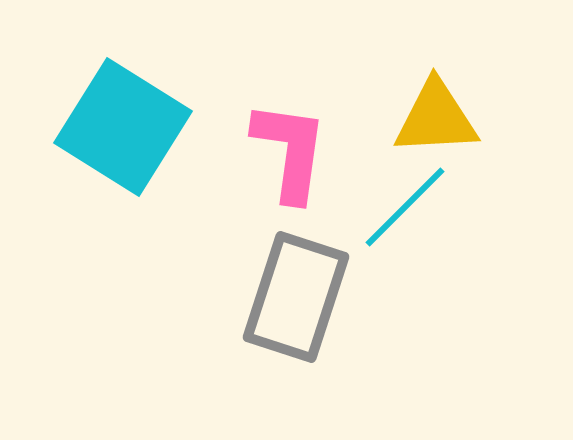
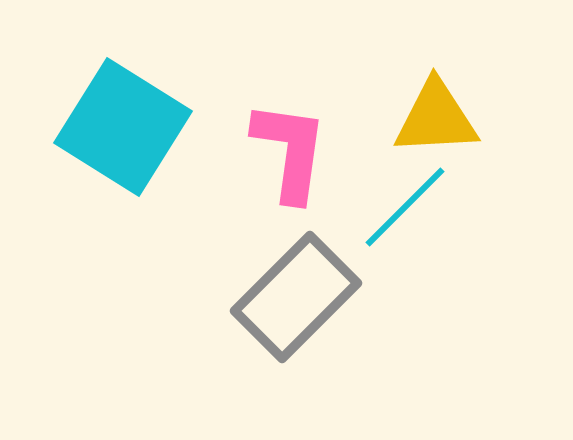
gray rectangle: rotated 27 degrees clockwise
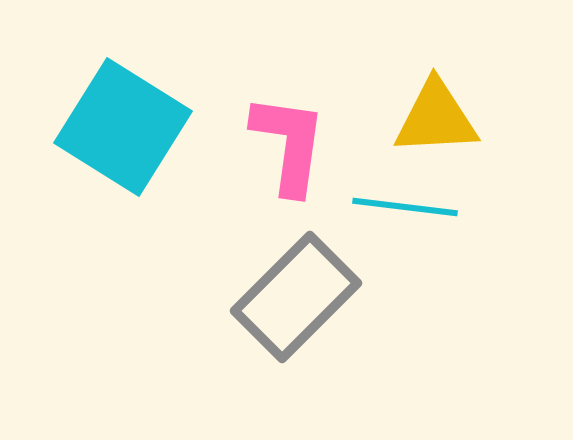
pink L-shape: moved 1 px left, 7 px up
cyan line: rotated 52 degrees clockwise
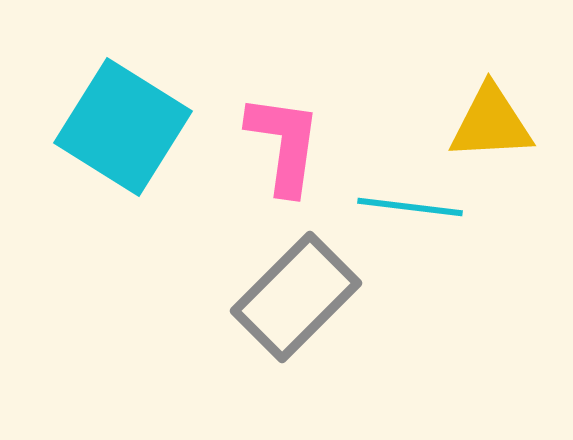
yellow triangle: moved 55 px right, 5 px down
pink L-shape: moved 5 px left
cyan line: moved 5 px right
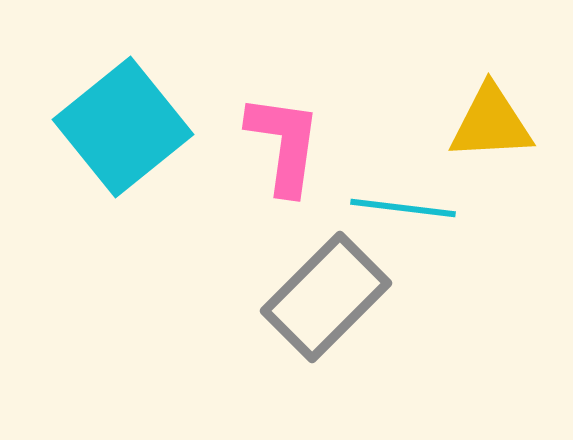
cyan square: rotated 19 degrees clockwise
cyan line: moved 7 px left, 1 px down
gray rectangle: moved 30 px right
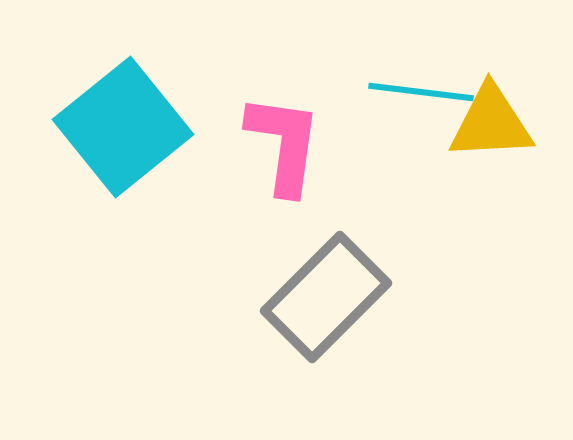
cyan line: moved 18 px right, 116 px up
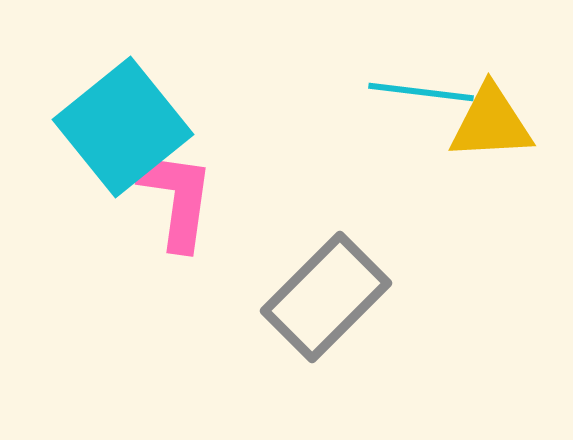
pink L-shape: moved 107 px left, 55 px down
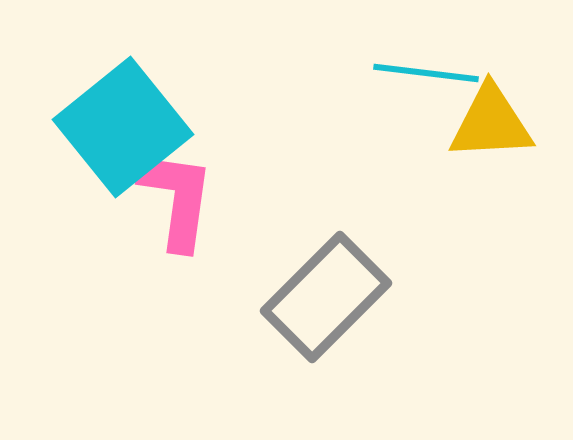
cyan line: moved 5 px right, 19 px up
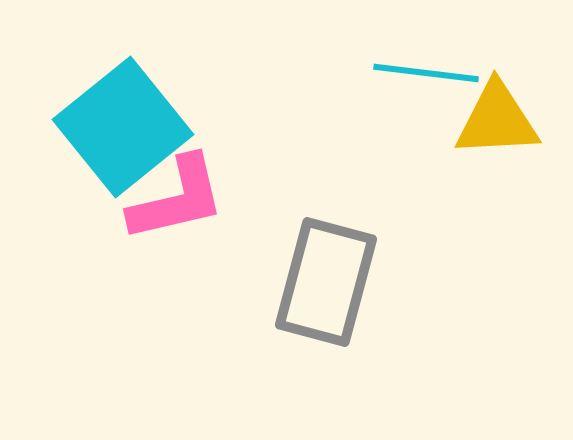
yellow triangle: moved 6 px right, 3 px up
pink L-shape: rotated 69 degrees clockwise
gray rectangle: moved 15 px up; rotated 30 degrees counterclockwise
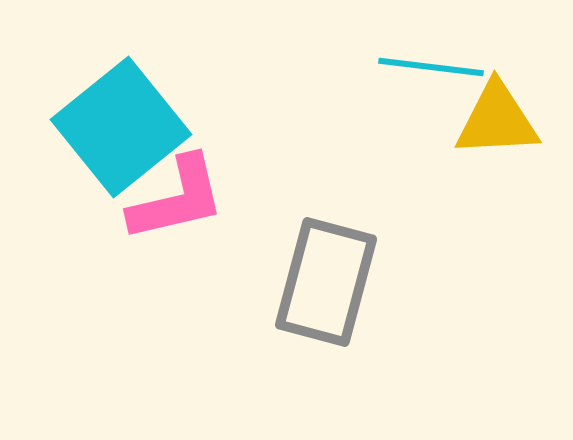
cyan line: moved 5 px right, 6 px up
cyan square: moved 2 px left
